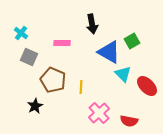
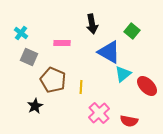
green square: moved 10 px up; rotated 21 degrees counterclockwise
cyan triangle: rotated 36 degrees clockwise
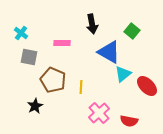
gray square: rotated 12 degrees counterclockwise
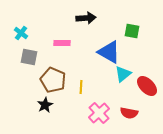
black arrow: moved 6 px left, 6 px up; rotated 84 degrees counterclockwise
green square: rotated 28 degrees counterclockwise
black star: moved 10 px right, 1 px up
red semicircle: moved 8 px up
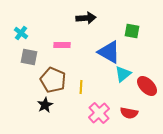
pink rectangle: moved 2 px down
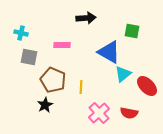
cyan cross: rotated 24 degrees counterclockwise
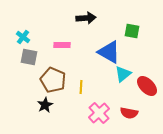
cyan cross: moved 2 px right, 4 px down; rotated 24 degrees clockwise
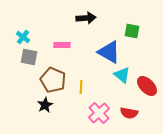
cyan triangle: moved 1 px left, 1 px down; rotated 42 degrees counterclockwise
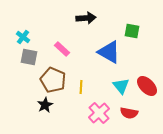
pink rectangle: moved 4 px down; rotated 42 degrees clockwise
cyan triangle: moved 1 px left, 11 px down; rotated 12 degrees clockwise
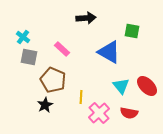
yellow line: moved 10 px down
